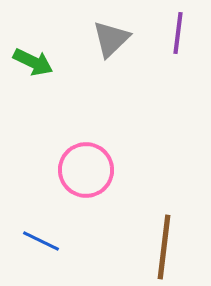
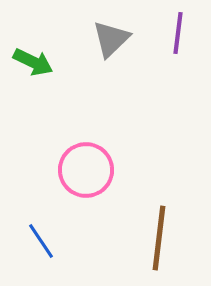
blue line: rotated 30 degrees clockwise
brown line: moved 5 px left, 9 px up
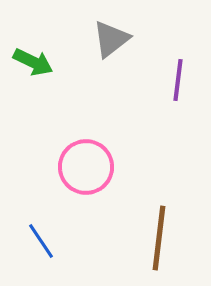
purple line: moved 47 px down
gray triangle: rotated 6 degrees clockwise
pink circle: moved 3 px up
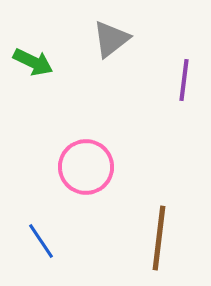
purple line: moved 6 px right
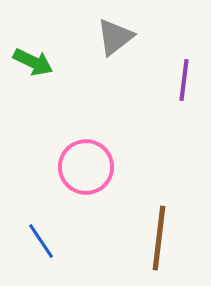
gray triangle: moved 4 px right, 2 px up
